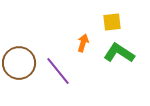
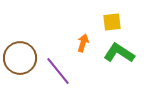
brown circle: moved 1 px right, 5 px up
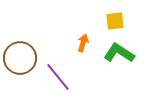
yellow square: moved 3 px right, 1 px up
purple line: moved 6 px down
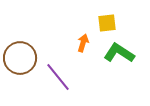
yellow square: moved 8 px left, 2 px down
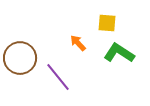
yellow square: rotated 12 degrees clockwise
orange arrow: moved 5 px left; rotated 60 degrees counterclockwise
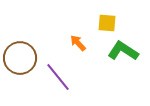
green L-shape: moved 4 px right, 2 px up
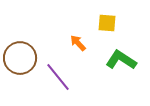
green L-shape: moved 2 px left, 9 px down
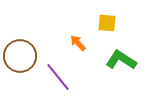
brown circle: moved 2 px up
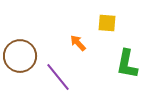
green L-shape: moved 6 px right, 4 px down; rotated 112 degrees counterclockwise
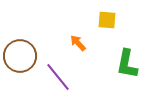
yellow square: moved 3 px up
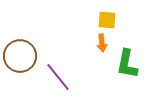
orange arrow: moved 24 px right; rotated 144 degrees counterclockwise
